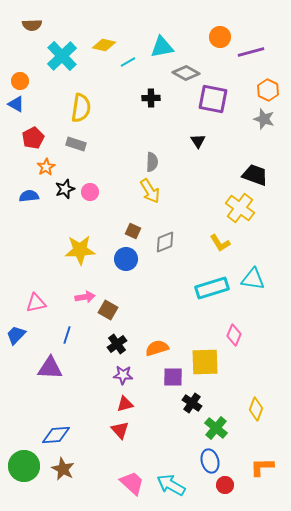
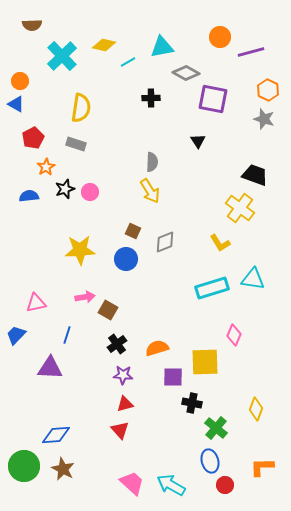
black cross at (192, 403): rotated 24 degrees counterclockwise
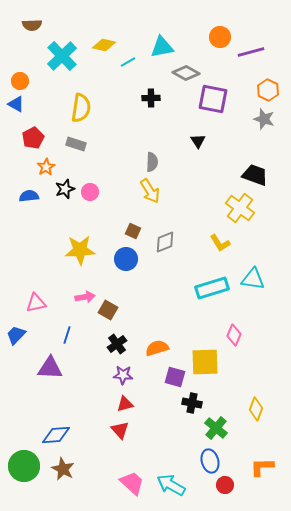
purple square at (173, 377): moved 2 px right; rotated 15 degrees clockwise
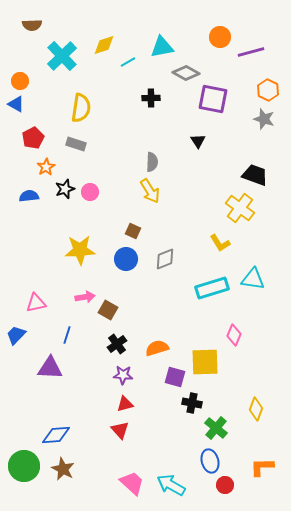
yellow diamond at (104, 45): rotated 30 degrees counterclockwise
gray diamond at (165, 242): moved 17 px down
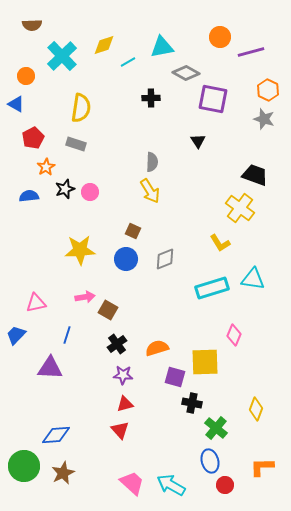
orange circle at (20, 81): moved 6 px right, 5 px up
brown star at (63, 469): moved 4 px down; rotated 20 degrees clockwise
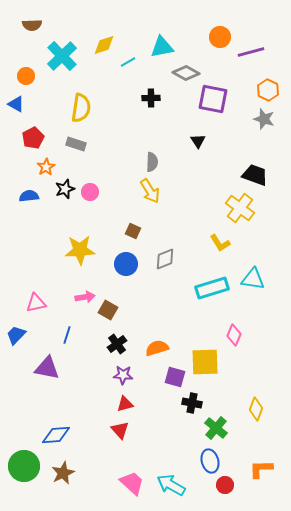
blue circle at (126, 259): moved 5 px down
purple triangle at (50, 368): moved 3 px left; rotated 8 degrees clockwise
orange L-shape at (262, 467): moved 1 px left, 2 px down
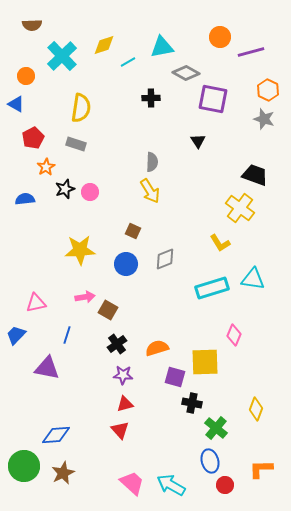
blue semicircle at (29, 196): moved 4 px left, 3 px down
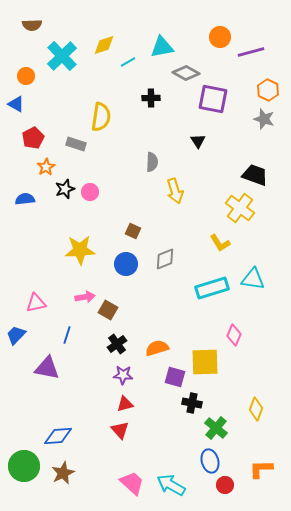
yellow semicircle at (81, 108): moved 20 px right, 9 px down
yellow arrow at (150, 191): moved 25 px right; rotated 15 degrees clockwise
blue diamond at (56, 435): moved 2 px right, 1 px down
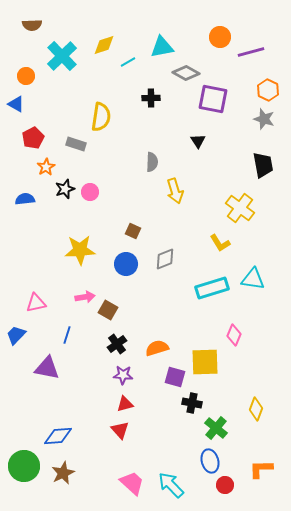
black trapezoid at (255, 175): moved 8 px right, 10 px up; rotated 60 degrees clockwise
cyan arrow at (171, 485): rotated 16 degrees clockwise
